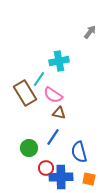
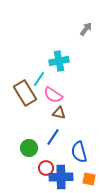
gray arrow: moved 4 px left, 3 px up
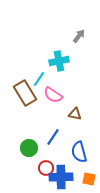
gray arrow: moved 7 px left, 7 px down
brown triangle: moved 16 px right, 1 px down
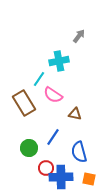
brown rectangle: moved 1 px left, 10 px down
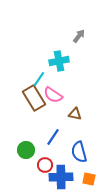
brown rectangle: moved 10 px right, 5 px up
green circle: moved 3 px left, 2 px down
red circle: moved 1 px left, 3 px up
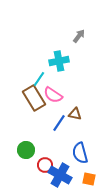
blue line: moved 6 px right, 14 px up
blue semicircle: moved 1 px right, 1 px down
blue cross: moved 1 px left, 2 px up; rotated 30 degrees clockwise
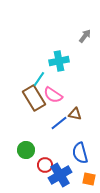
gray arrow: moved 6 px right
blue line: rotated 18 degrees clockwise
blue cross: rotated 30 degrees clockwise
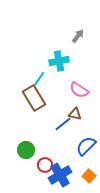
gray arrow: moved 7 px left
pink semicircle: moved 26 px right, 5 px up
blue line: moved 4 px right, 1 px down
blue semicircle: moved 6 px right, 7 px up; rotated 60 degrees clockwise
orange square: moved 3 px up; rotated 32 degrees clockwise
